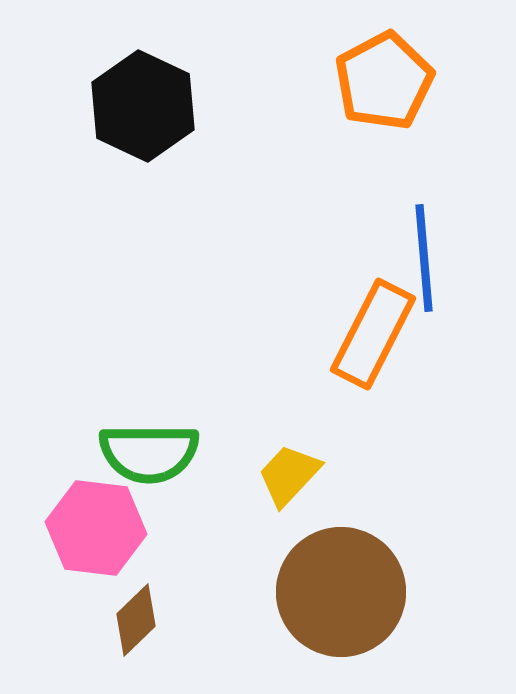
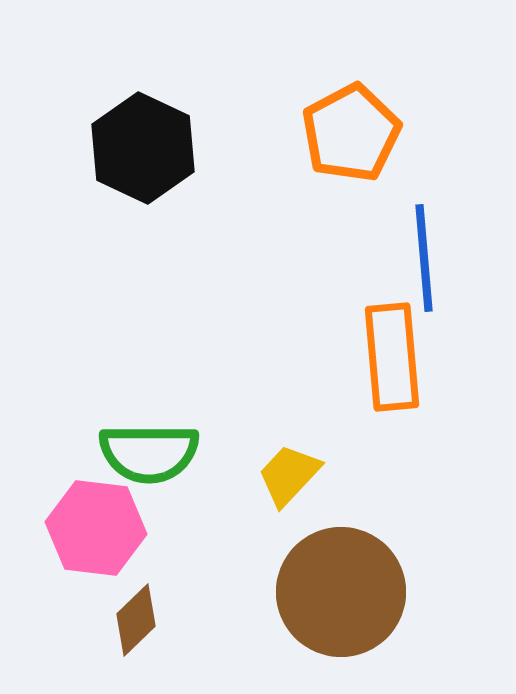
orange pentagon: moved 33 px left, 52 px down
black hexagon: moved 42 px down
orange rectangle: moved 19 px right, 23 px down; rotated 32 degrees counterclockwise
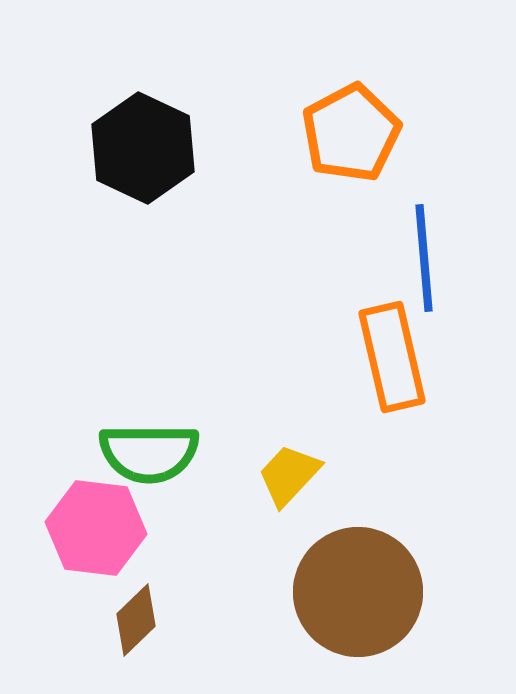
orange rectangle: rotated 8 degrees counterclockwise
brown circle: moved 17 px right
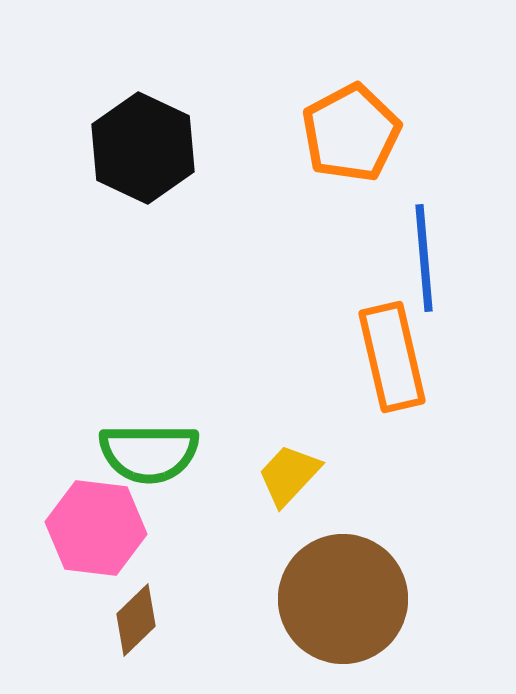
brown circle: moved 15 px left, 7 px down
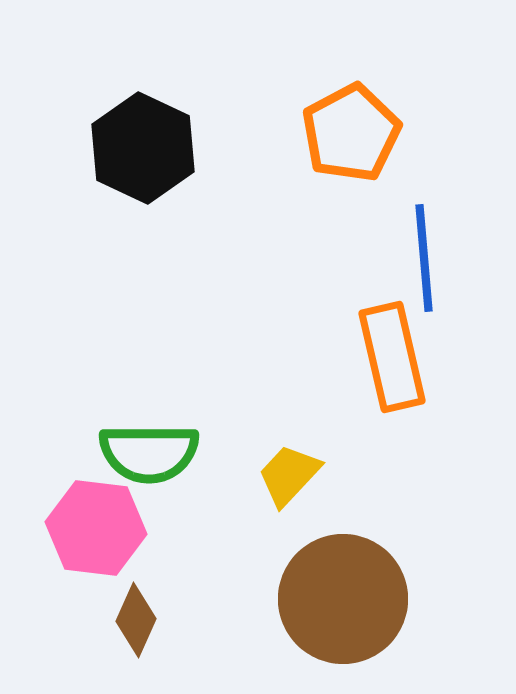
brown diamond: rotated 22 degrees counterclockwise
